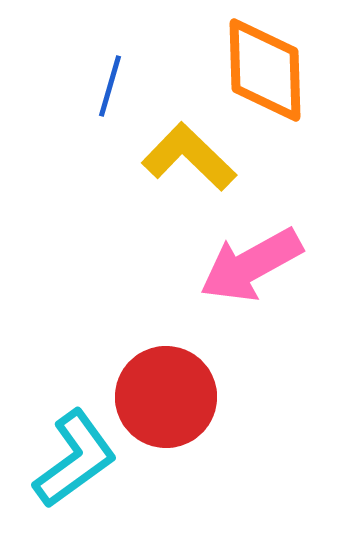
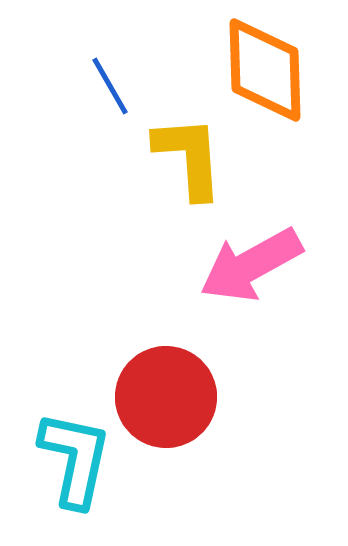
blue line: rotated 46 degrees counterclockwise
yellow L-shape: rotated 42 degrees clockwise
cyan L-shape: rotated 42 degrees counterclockwise
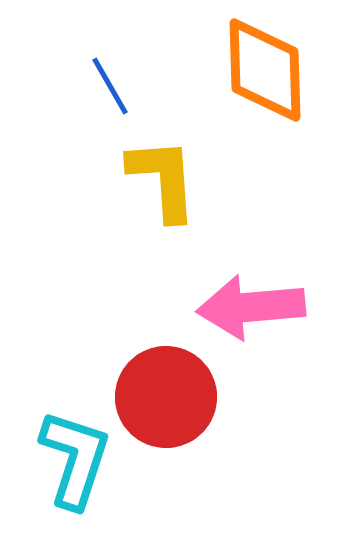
yellow L-shape: moved 26 px left, 22 px down
pink arrow: moved 42 px down; rotated 24 degrees clockwise
cyan L-shape: rotated 6 degrees clockwise
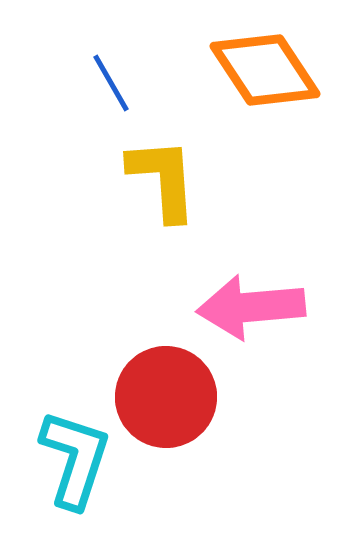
orange diamond: rotated 32 degrees counterclockwise
blue line: moved 1 px right, 3 px up
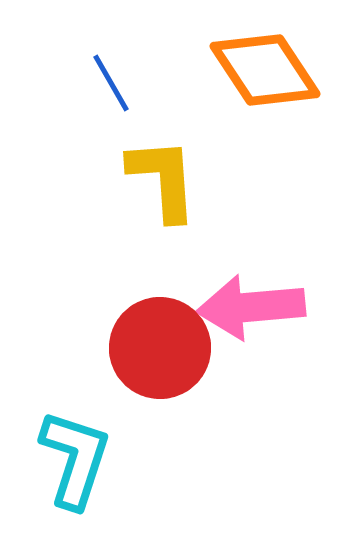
red circle: moved 6 px left, 49 px up
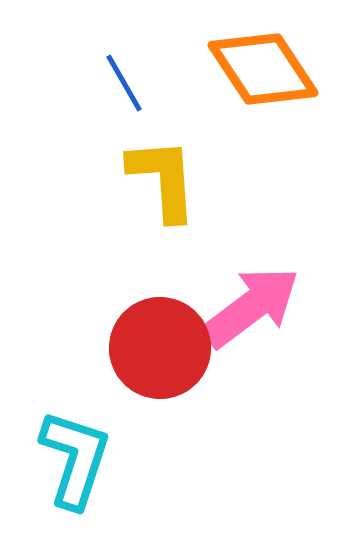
orange diamond: moved 2 px left, 1 px up
blue line: moved 13 px right
pink arrow: rotated 148 degrees clockwise
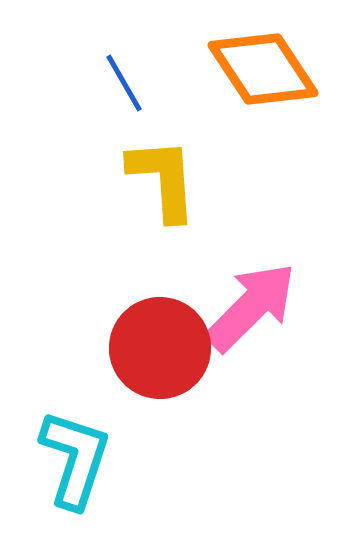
pink arrow: rotated 8 degrees counterclockwise
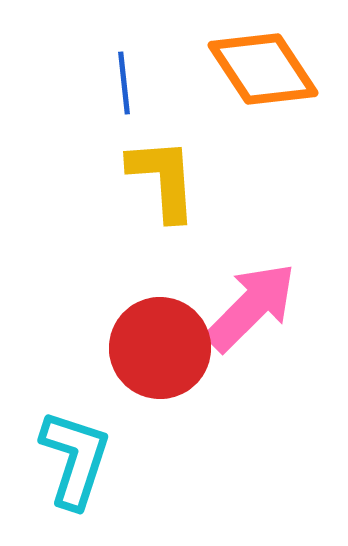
blue line: rotated 24 degrees clockwise
